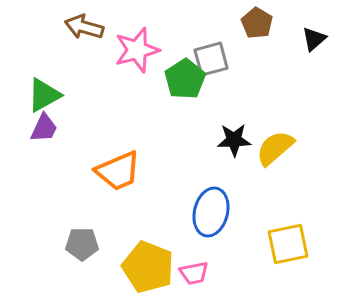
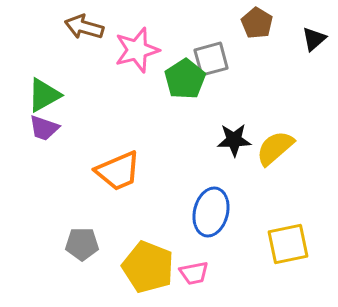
purple trapezoid: rotated 84 degrees clockwise
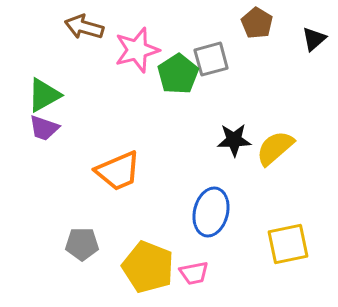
green pentagon: moved 7 px left, 5 px up
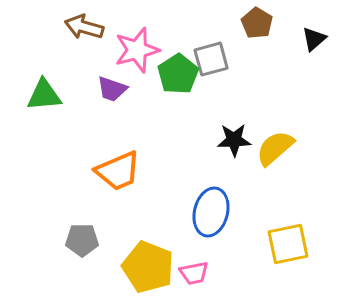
green triangle: rotated 24 degrees clockwise
purple trapezoid: moved 68 px right, 39 px up
gray pentagon: moved 4 px up
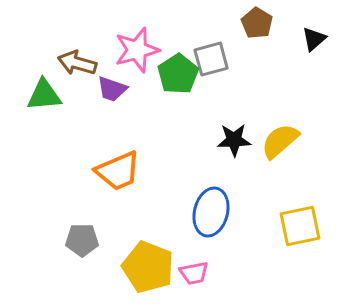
brown arrow: moved 7 px left, 36 px down
yellow semicircle: moved 5 px right, 7 px up
yellow square: moved 12 px right, 18 px up
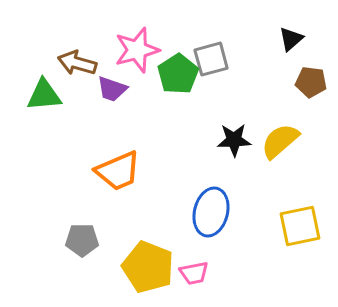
brown pentagon: moved 54 px right, 59 px down; rotated 24 degrees counterclockwise
black triangle: moved 23 px left
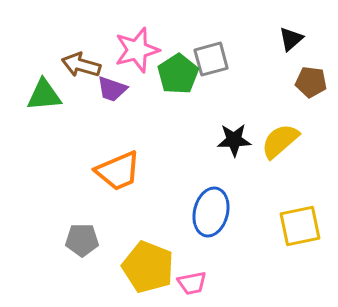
brown arrow: moved 4 px right, 2 px down
pink trapezoid: moved 2 px left, 10 px down
